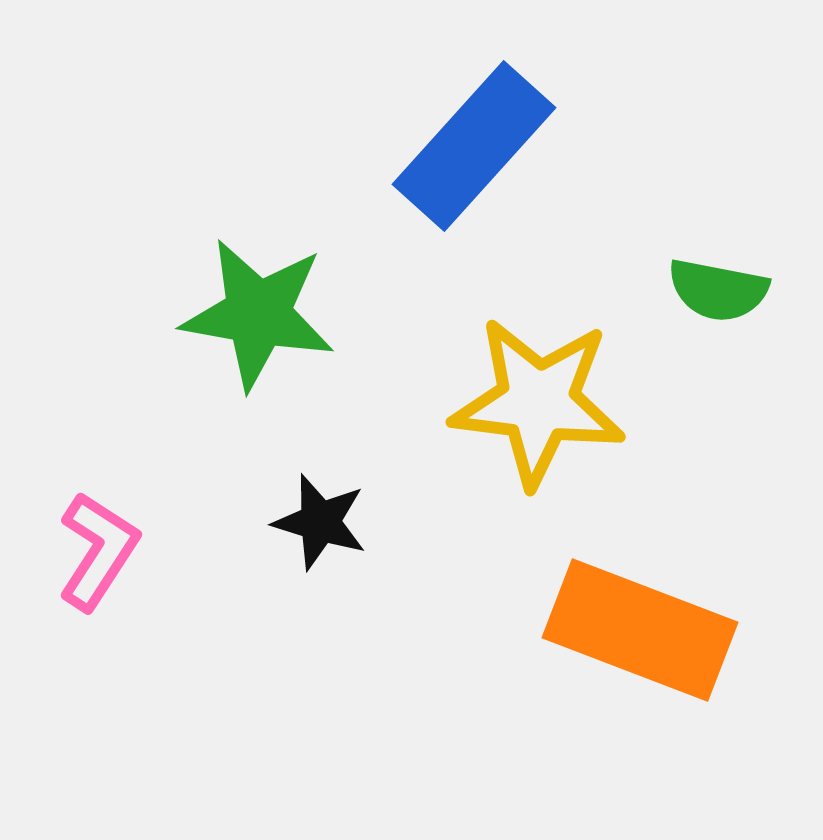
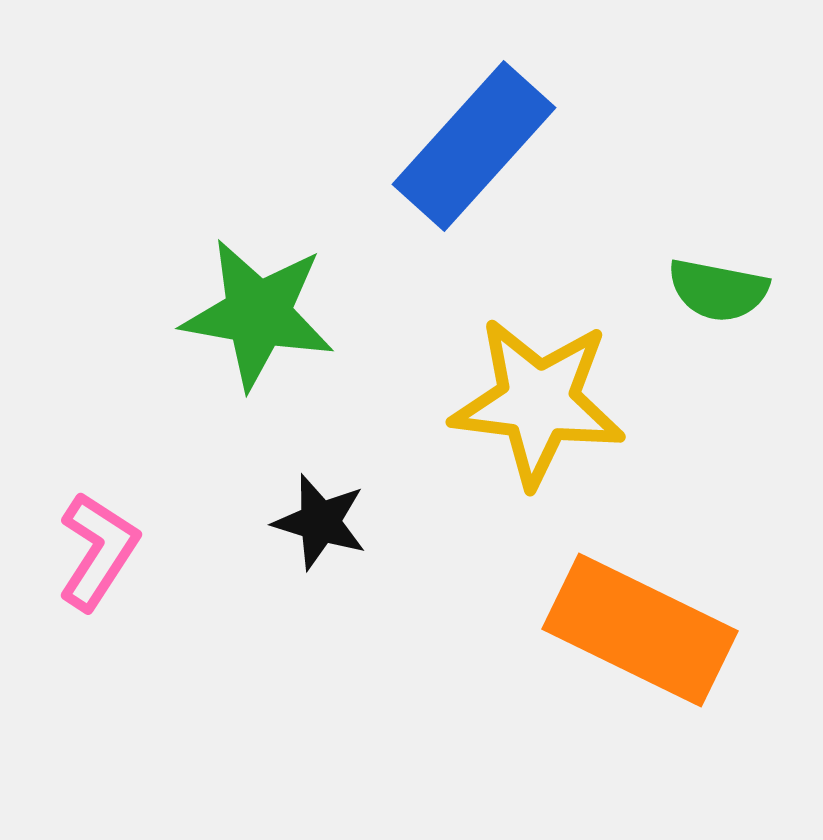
orange rectangle: rotated 5 degrees clockwise
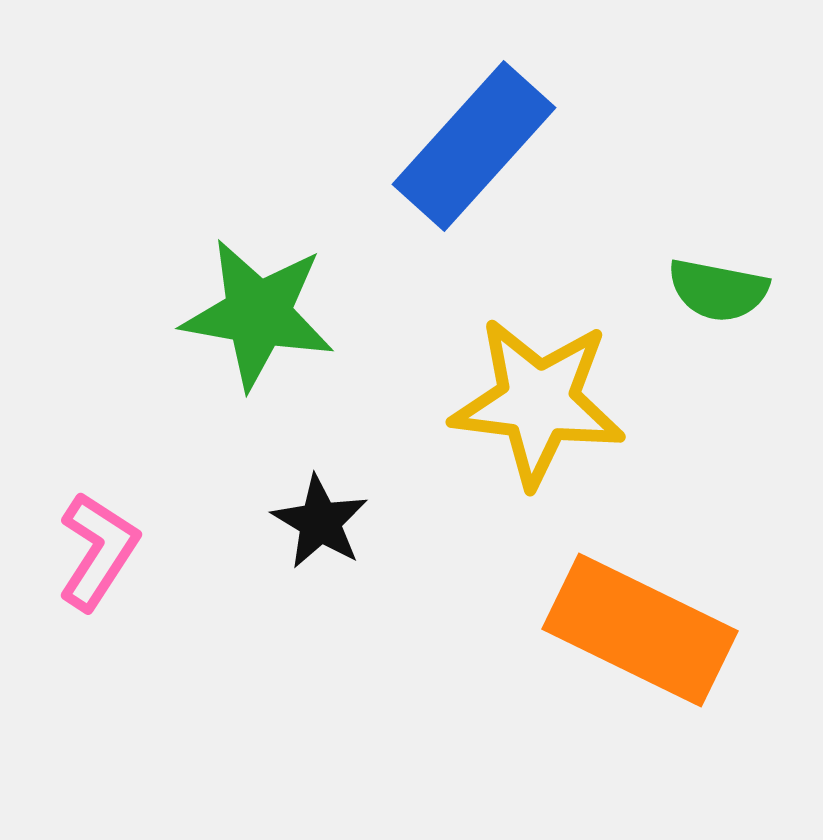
black star: rotated 14 degrees clockwise
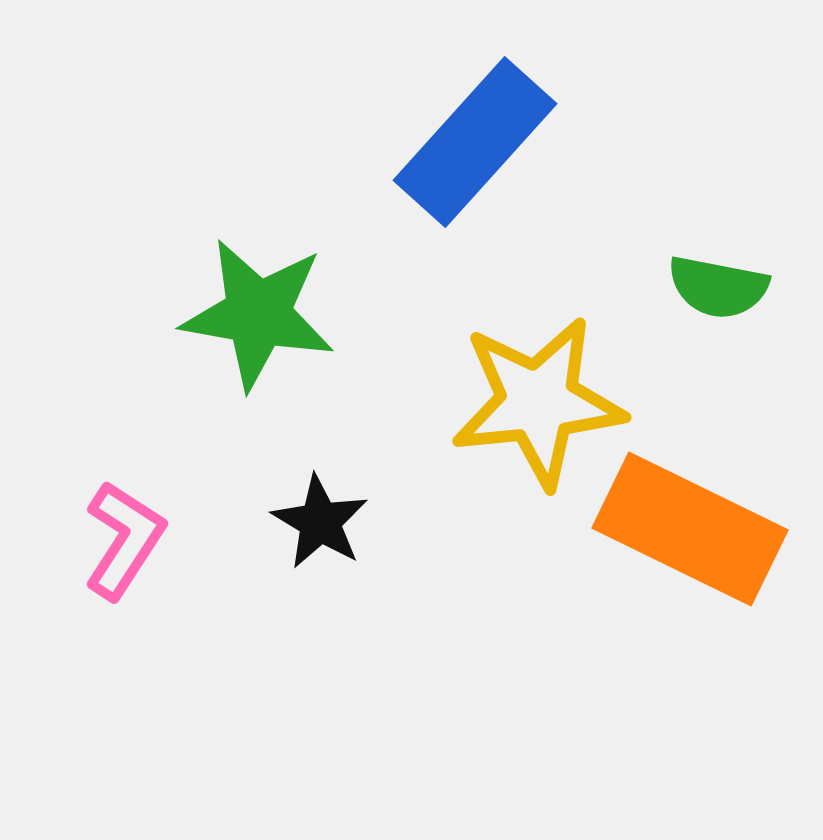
blue rectangle: moved 1 px right, 4 px up
green semicircle: moved 3 px up
yellow star: rotated 13 degrees counterclockwise
pink L-shape: moved 26 px right, 11 px up
orange rectangle: moved 50 px right, 101 px up
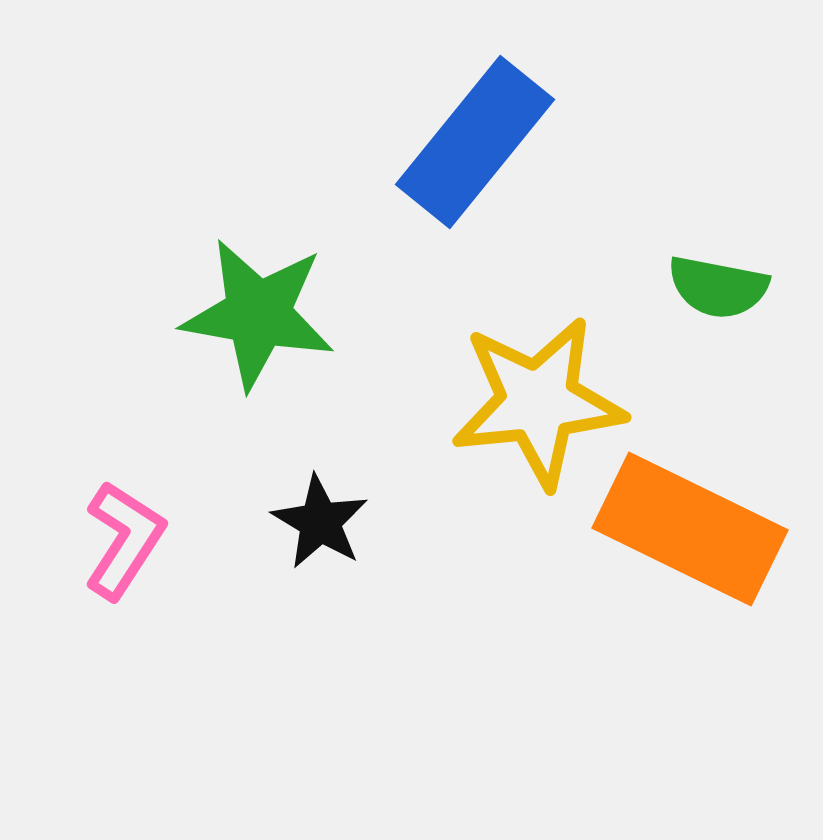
blue rectangle: rotated 3 degrees counterclockwise
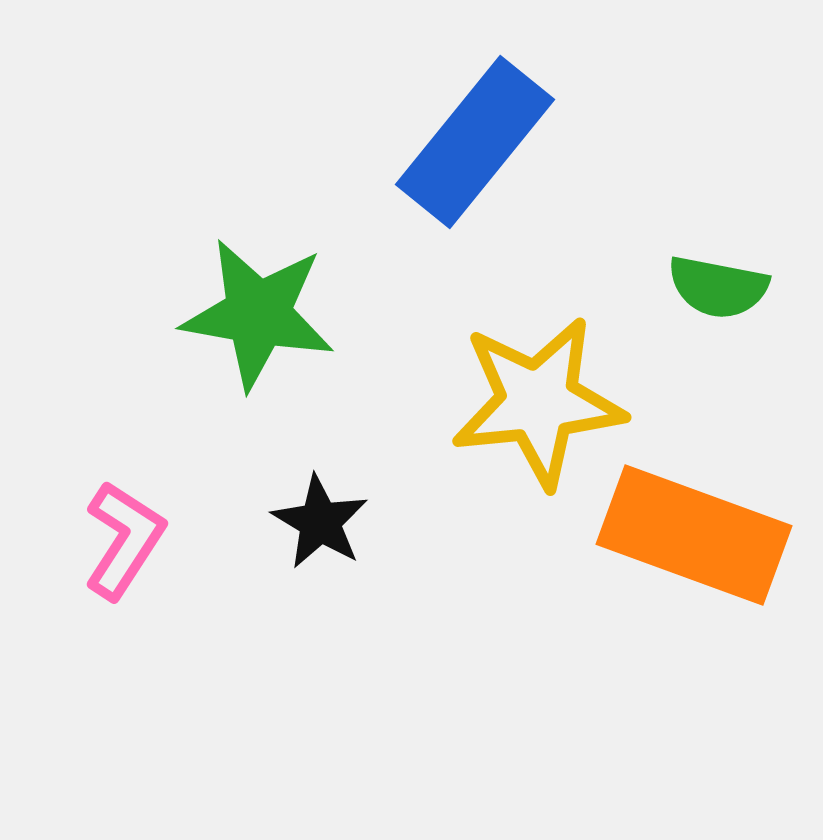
orange rectangle: moved 4 px right, 6 px down; rotated 6 degrees counterclockwise
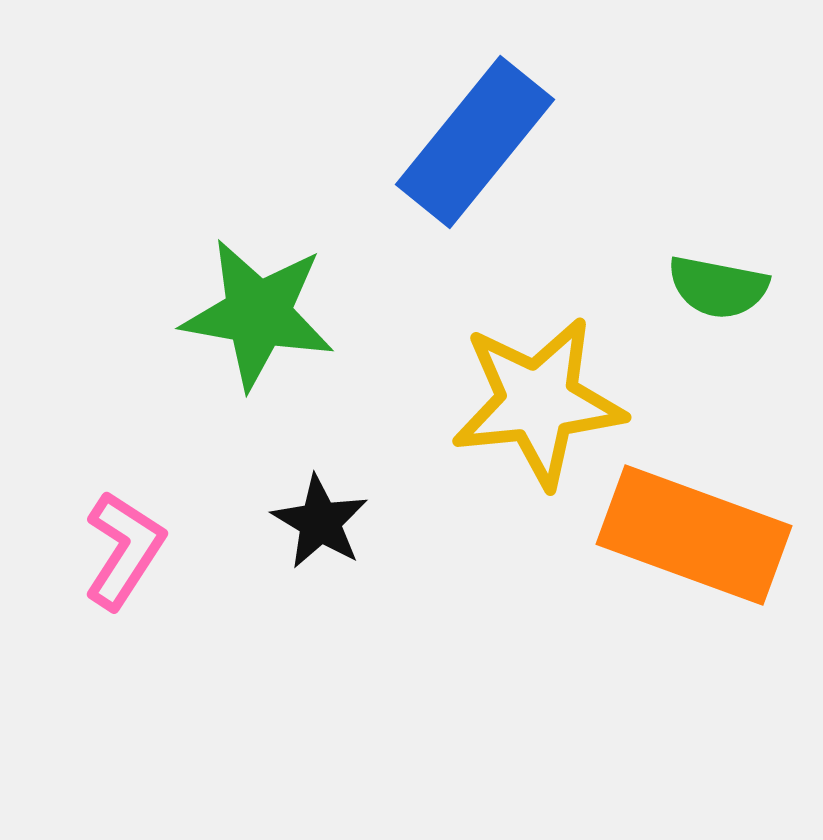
pink L-shape: moved 10 px down
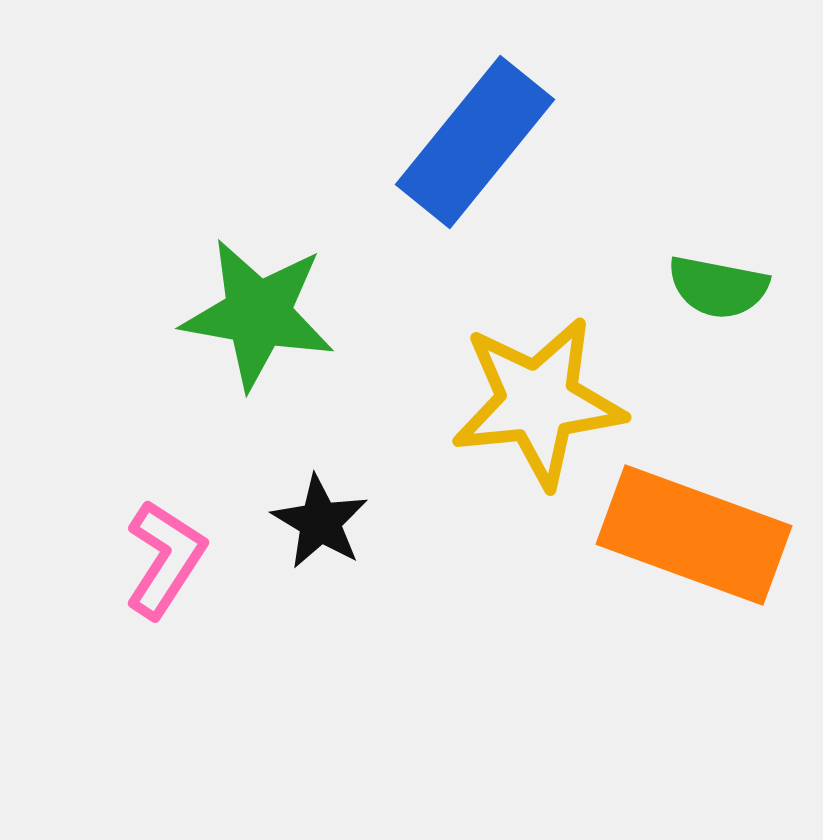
pink L-shape: moved 41 px right, 9 px down
